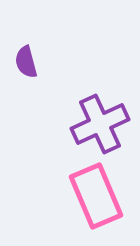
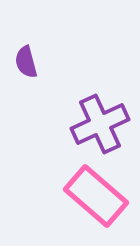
pink rectangle: rotated 26 degrees counterclockwise
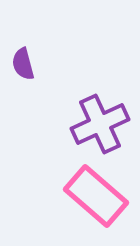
purple semicircle: moved 3 px left, 2 px down
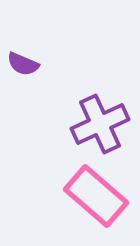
purple semicircle: rotated 52 degrees counterclockwise
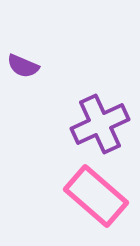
purple semicircle: moved 2 px down
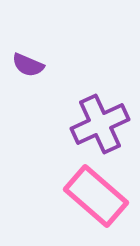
purple semicircle: moved 5 px right, 1 px up
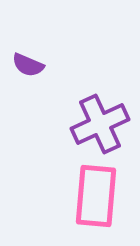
pink rectangle: rotated 54 degrees clockwise
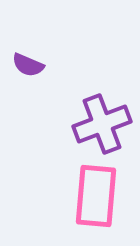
purple cross: moved 2 px right; rotated 4 degrees clockwise
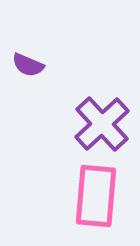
purple cross: rotated 22 degrees counterclockwise
